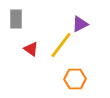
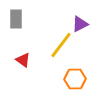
red triangle: moved 8 px left, 11 px down
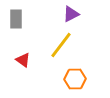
purple triangle: moved 9 px left, 10 px up
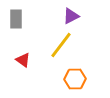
purple triangle: moved 2 px down
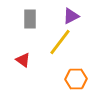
gray rectangle: moved 14 px right
yellow line: moved 1 px left, 3 px up
orange hexagon: moved 1 px right
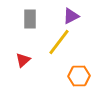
yellow line: moved 1 px left
red triangle: rotated 42 degrees clockwise
orange hexagon: moved 3 px right, 3 px up
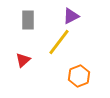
gray rectangle: moved 2 px left, 1 px down
orange hexagon: rotated 20 degrees counterclockwise
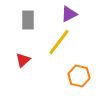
purple triangle: moved 2 px left, 2 px up
orange hexagon: rotated 25 degrees counterclockwise
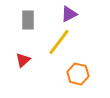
orange hexagon: moved 1 px left, 2 px up
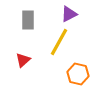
yellow line: rotated 8 degrees counterclockwise
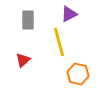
yellow line: rotated 44 degrees counterclockwise
